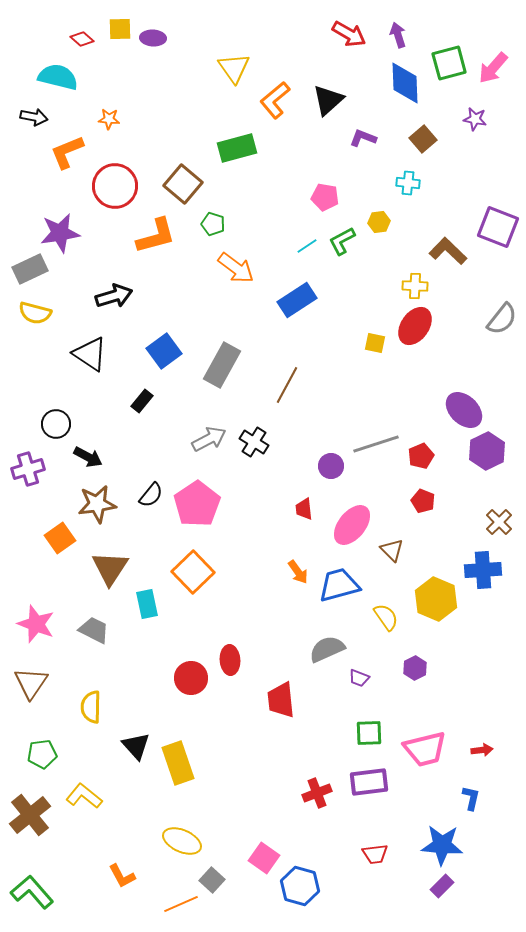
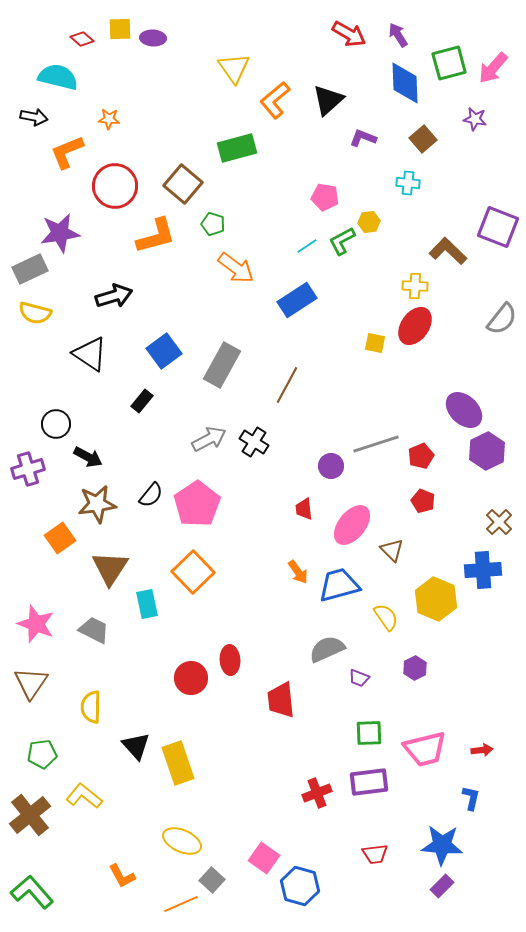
purple arrow at (398, 35): rotated 15 degrees counterclockwise
yellow hexagon at (379, 222): moved 10 px left
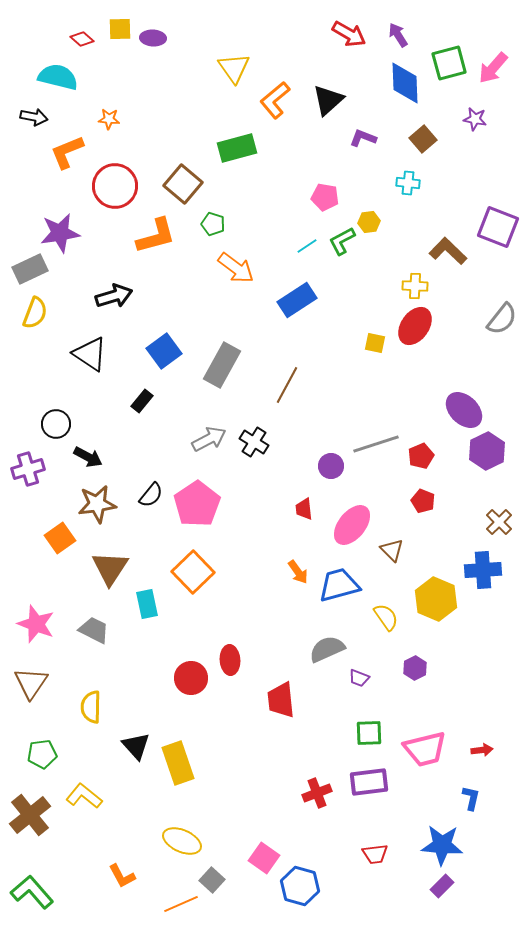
yellow semicircle at (35, 313): rotated 84 degrees counterclockwise
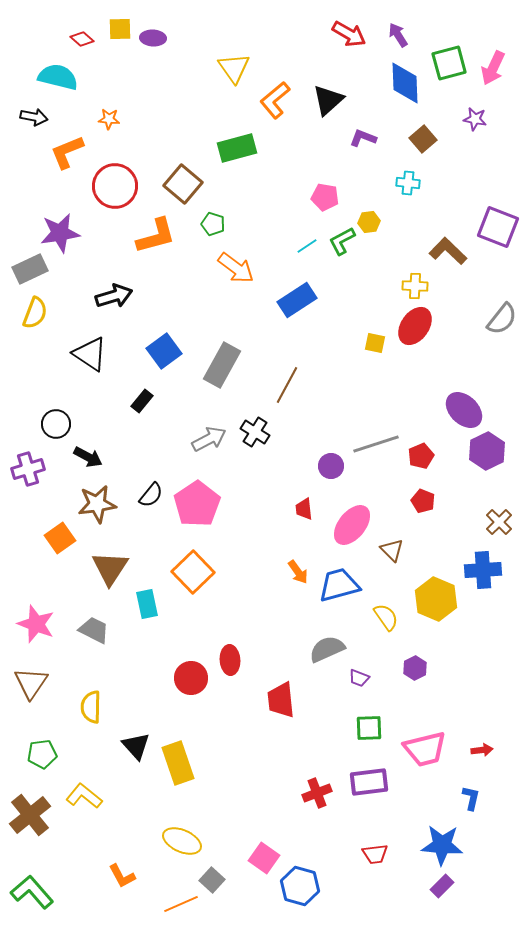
pink arrow at (493, 68): rotated 16 degrees counterclockwise
black cross at (254, 442): moved 1 px right, 10 px up
green square at (369, 733): moved 5 px up
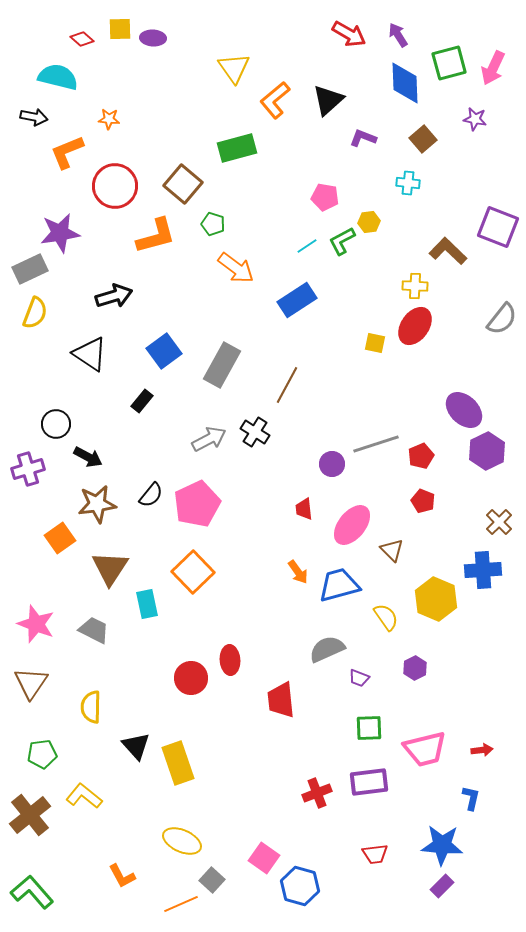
purple circle at (331, 466): moved 1 px right, 2 px up
pink pentagon at (197, 504): rotated 9 degrees clockwise
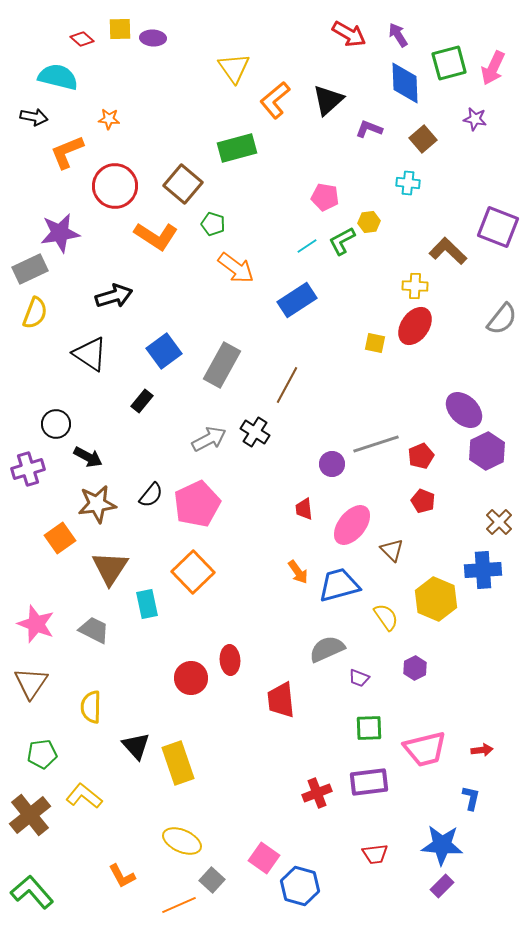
purple L-shape at (363, 138): moved 6 px right, 9 px up
orange L-shape at (156, 236): rotated 48 degrees clockwise
orange line at (181, 904): moved 2 px left, 1 px down
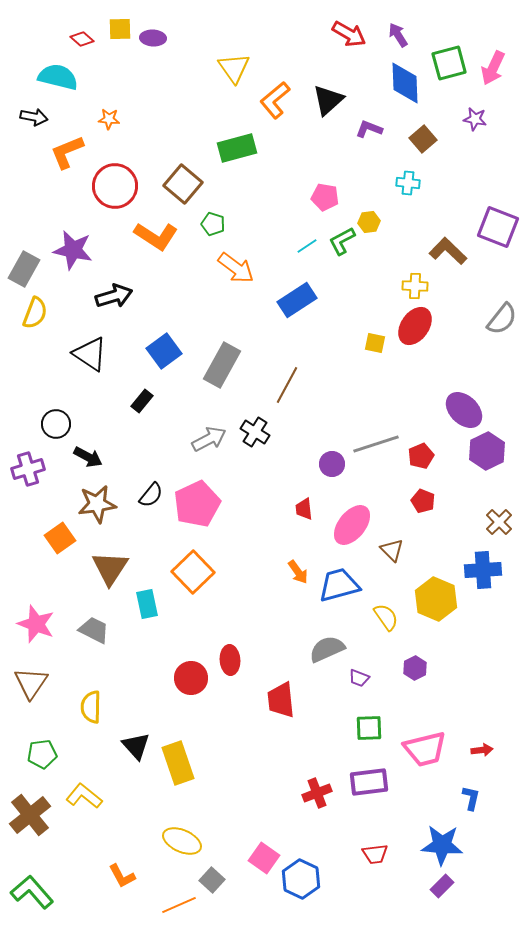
purple star at (60, 233): moved 13 px right, 17 px down; rotated 21 degrees clockwise
gray rectangle at (30, 269): moved 6 px left; rotated 36 degrees counterclockwise
blue hexagon at (300, 886): moved 1 px right, 7 px up; rotated 9 degrees clockwise
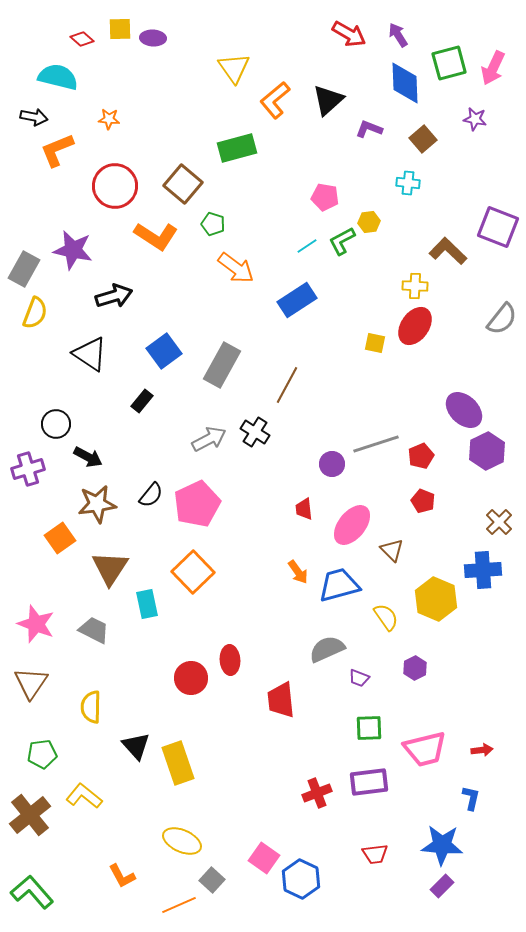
orange L-shape at (67, 152): moved 10 px left, 2 px up
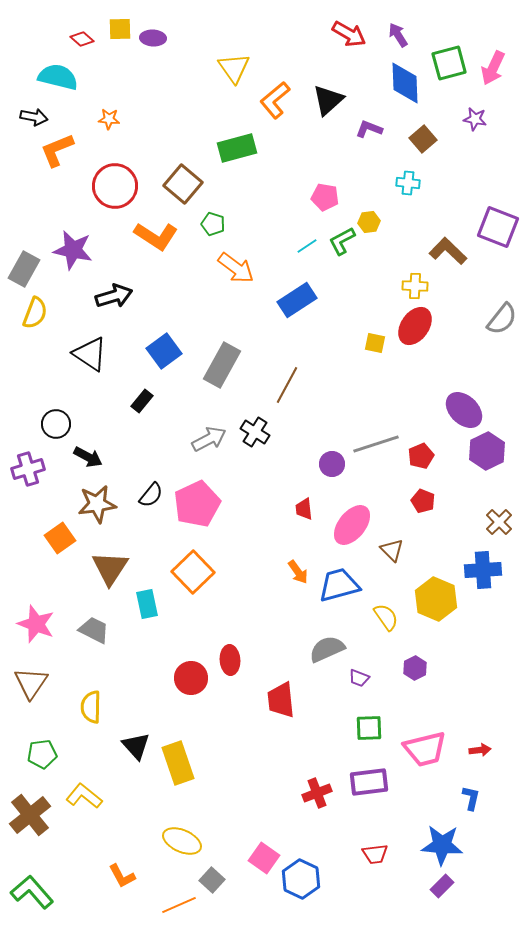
red arrow at (482, 750): moved 2 px left
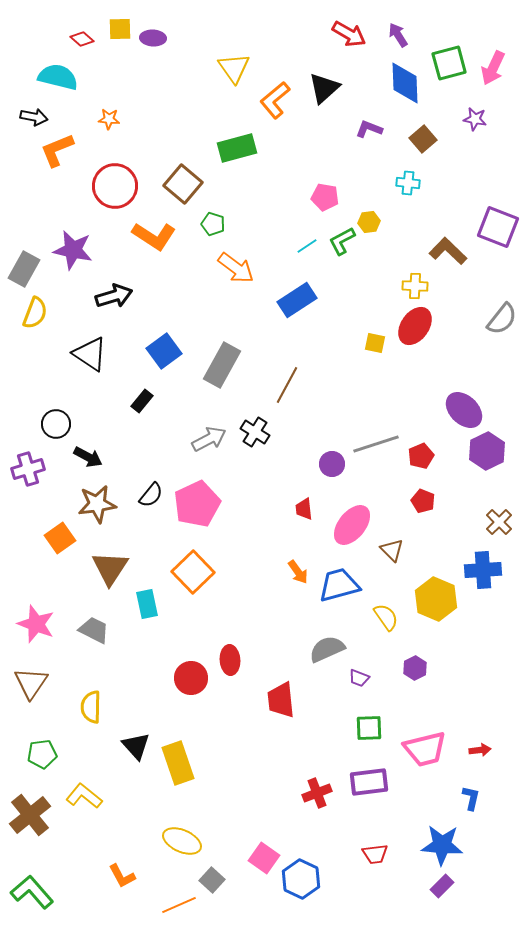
black triangle at (328, 100): moved 4 px left, 12 px up
orange L-shape at (156, 236): moved 2 px left
